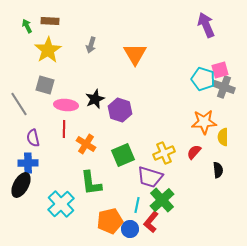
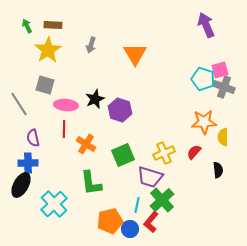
brown rectangle: moved 3 px right, 4 px down
cyan cross: moved 7 px left
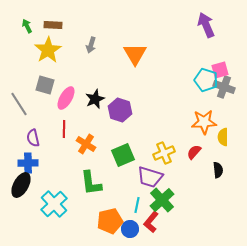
cyan pentagon: moved 3 px right, 1 px down
pink ellipse: moved 7 px up; rotated 65 degrees counterclockwise
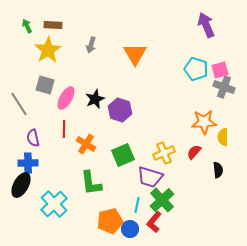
cyan pentagon: moved 10 px left, 11 px up
red L-shape: moved 3 px right
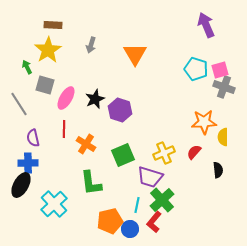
green arrow: moved 41 px down
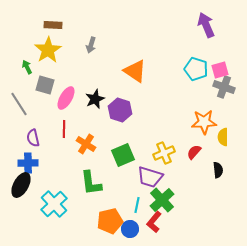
orange triangle: moved 17 px down; rotated 25 degrees counterclockwise
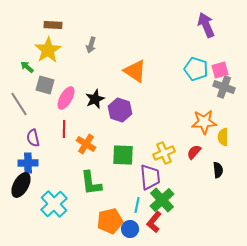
green arrow: rotated 24 degrees counterclockwise
green square: rotated 25 degrees clockwise
purple trapezoid: rotated 112 degrees counterclockwise
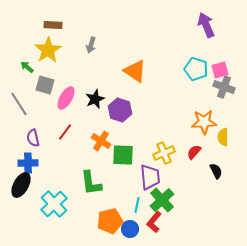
red line: moved 1 px right, 3 px down; rotated 36 degrees clockwise
orange cross: moved 15 px right, 3 px up
black semicircle: moved 2 px left, 1 px down; rotated 21 degrees counterclockwise
